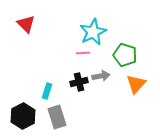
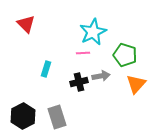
cyan rectangle: moved 1 px left, 22 px up
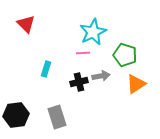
orange triangle: rotated 15 degrees clockwise
black hexagon: moved 7 px left, 1 px up; rotated 20 degrees clockwise
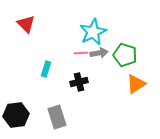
pink line: moved 2 px left
gray arrow: moved 2 px left, 23 px up
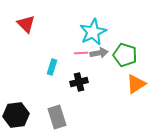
cyan rectangle: moved 6 px right, 2 px up
